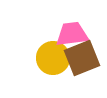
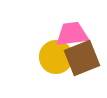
yellow circle: moved 3 px right, 1 px up
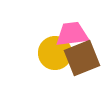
yellow circle: moved 1 px left, 4 px up
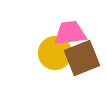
pink trapezoid: moved 2 px left, 1 px up
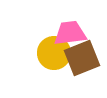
yellow circle: moved 1 px left
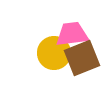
pink trapezoid: moved 2 px right, 1 px down
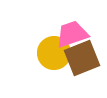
pink trapezoid: rotated 12 degrees counterclockwise
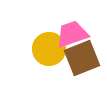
yellow circle: moved 5 px left, 4 px up
